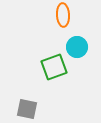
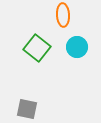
green square: moved 17 px left, 19 px up; rotated 32 degrees counterclockwise
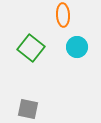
green square: moved 6 px left
gray square: moved 1 px right
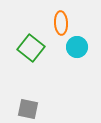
orange ellipse: moved 2 px left, 8 px down
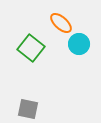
orange ellipse: rotated 45 degrees counterclockwise
cyan circle: moved 2 px right, 3 px up
